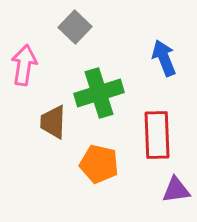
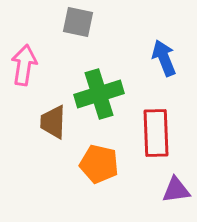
gray square: moved 3 px right, 5 px up; rotated 32 degrees counterclockwise
green cross: moved 1 px down
red rectangle: moved 1 px left, 2 px up
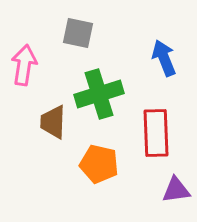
gray square: moved 11 px down
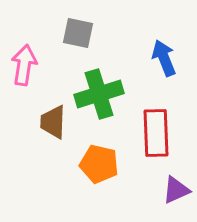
purple triangle: rotated 16 degrees counterclockwise
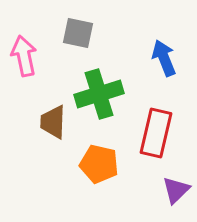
pink arrow: moved 9 px up; rotated 21 degrees counterclockwise
red rectangle: rotated 15 degrees clockwise
purple triangle: rotated 20 degrees counterclockwise
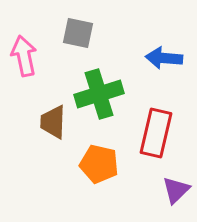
blue arrow: rotated 63 degrees counterclockwise
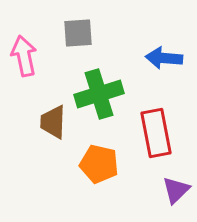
gray square: rotated 16 degrees counterclockwise
red rectangle: rotated 24 degrees counterclockwise
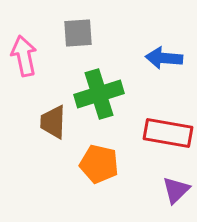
red rectangle: moved 12 px right; rotated 69 degrees counterclockwise
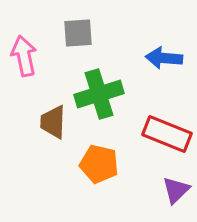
red rectangle: moved 1 px left, 1 px down; rotated 12 degrees clockwise
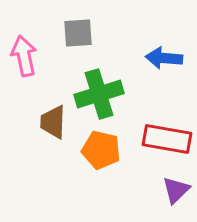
red rectangle: moved 5 px down; rotated 12 degrees counterclockwise
orange pentagon: moved 2 px right, 14 px up
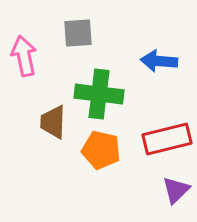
blue arrow: moved 5 px left, 3 px down
green cross: rotated 24 degrees clockwise
red rectangle: rotated 24 degrees counterclockwise
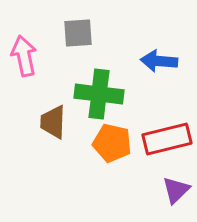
orange pentagon: moved 11 px right, 7 px up
